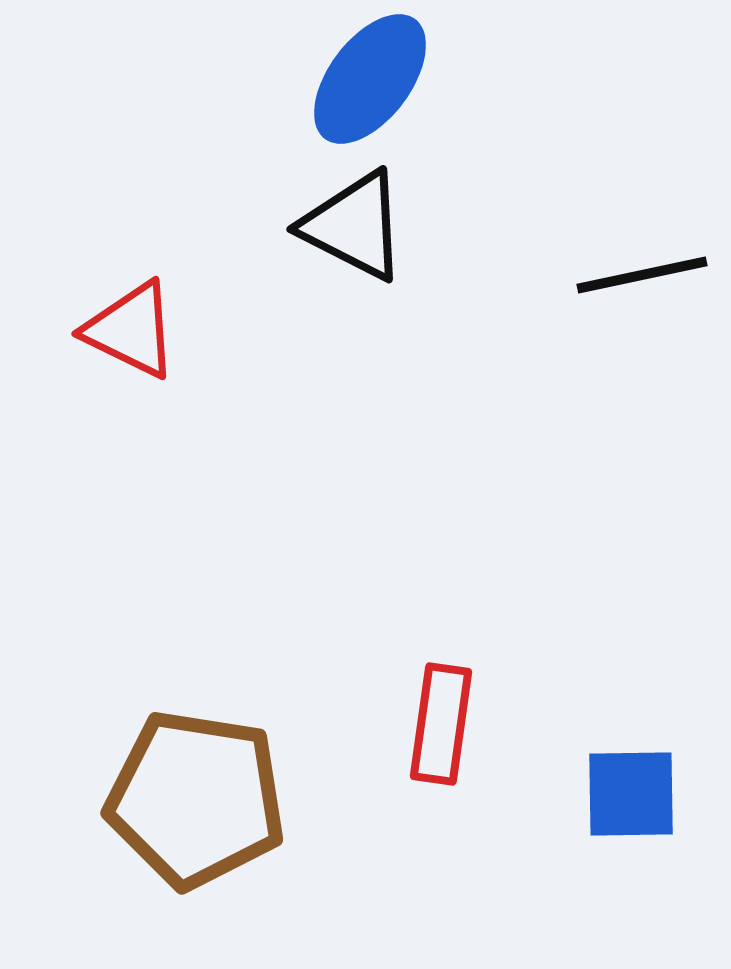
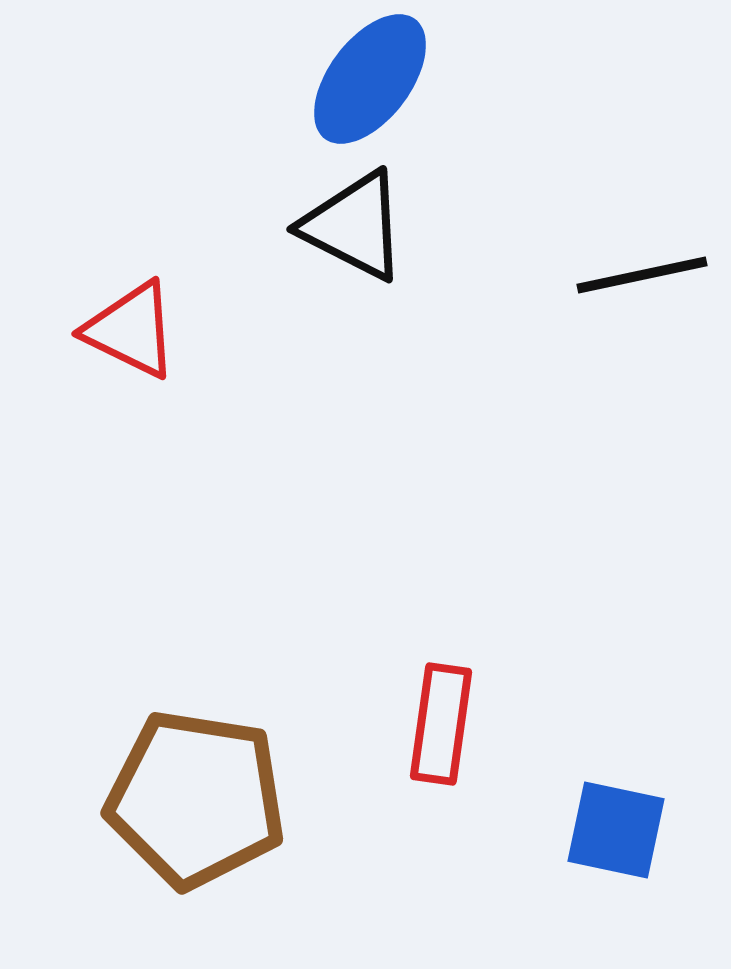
blue square: moved 15 px left, 36 px down; rotated 13 degrees clockwise
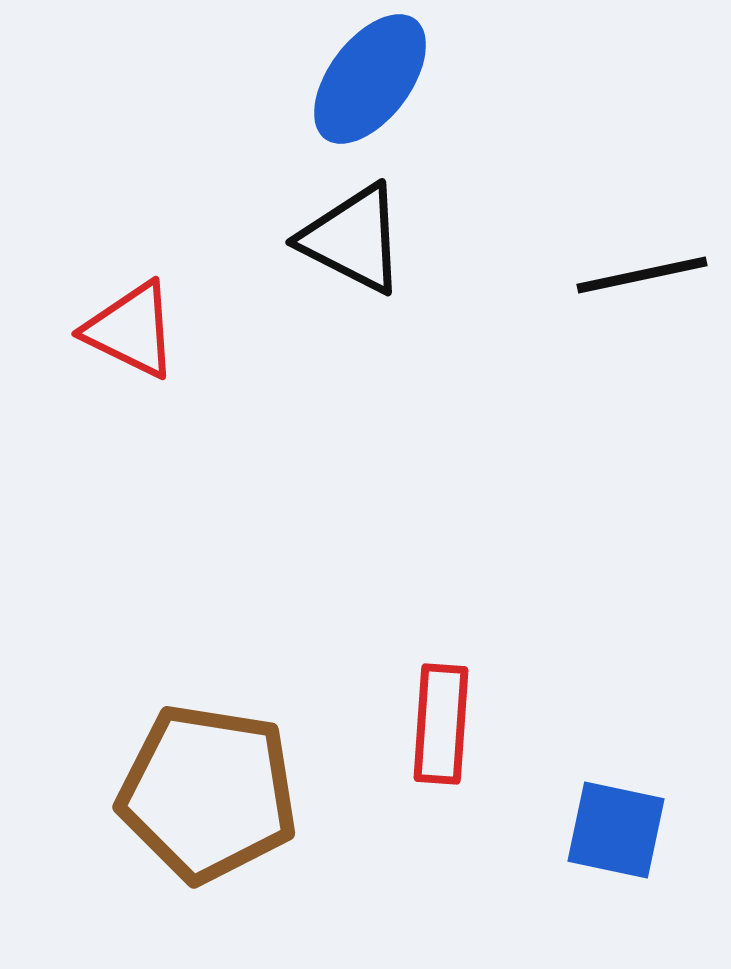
black triangle: moved 1 px left, 13 px down
red rectangle: rotated 4 degrees counterclockwise
brown pentagon: moved 12 px right, 6 px up
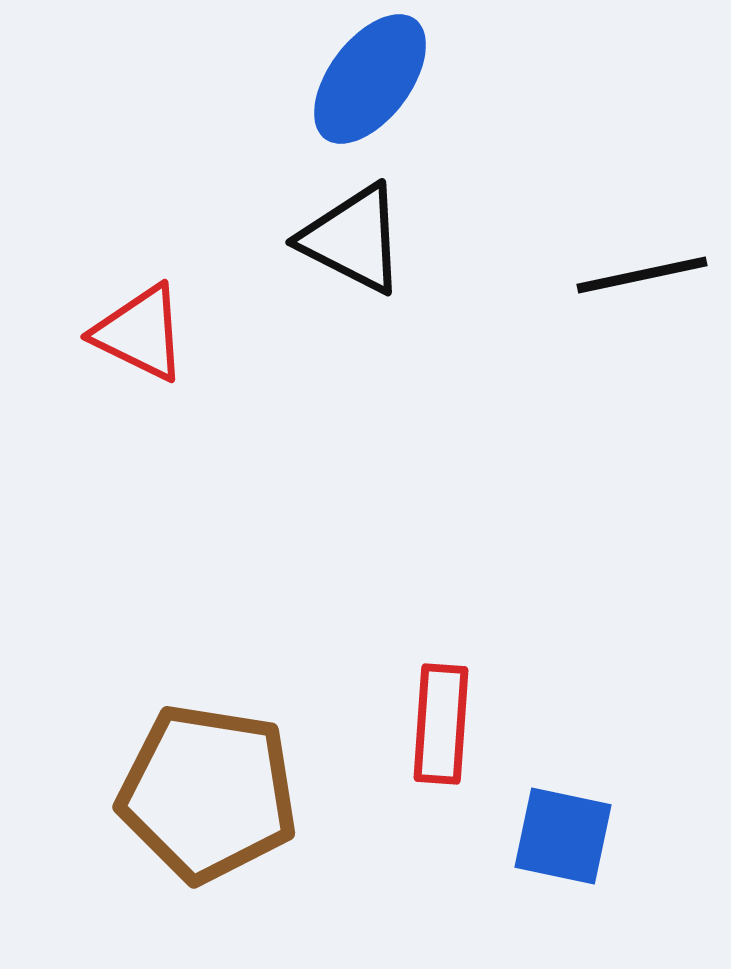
red triangle: moved 9 px right, 3 px down
blue square: moved 53 px left, 6 px down
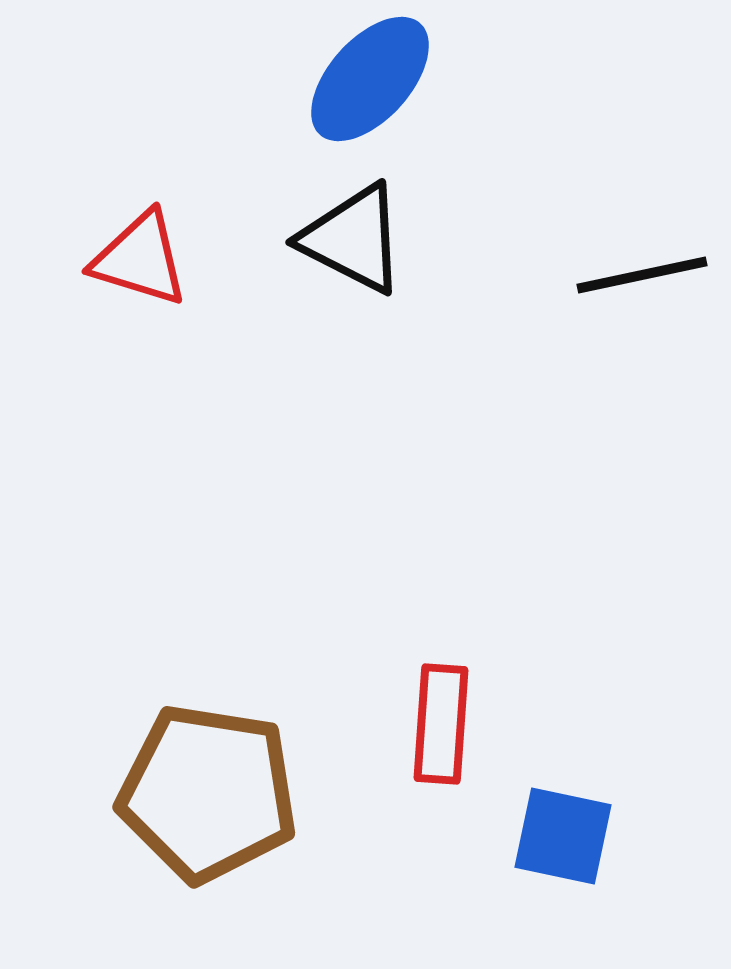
blue ellipse: rotated 5 degrees clockwise
red triangle: moved 74 px up; rotated 9 degrees counterclockwise
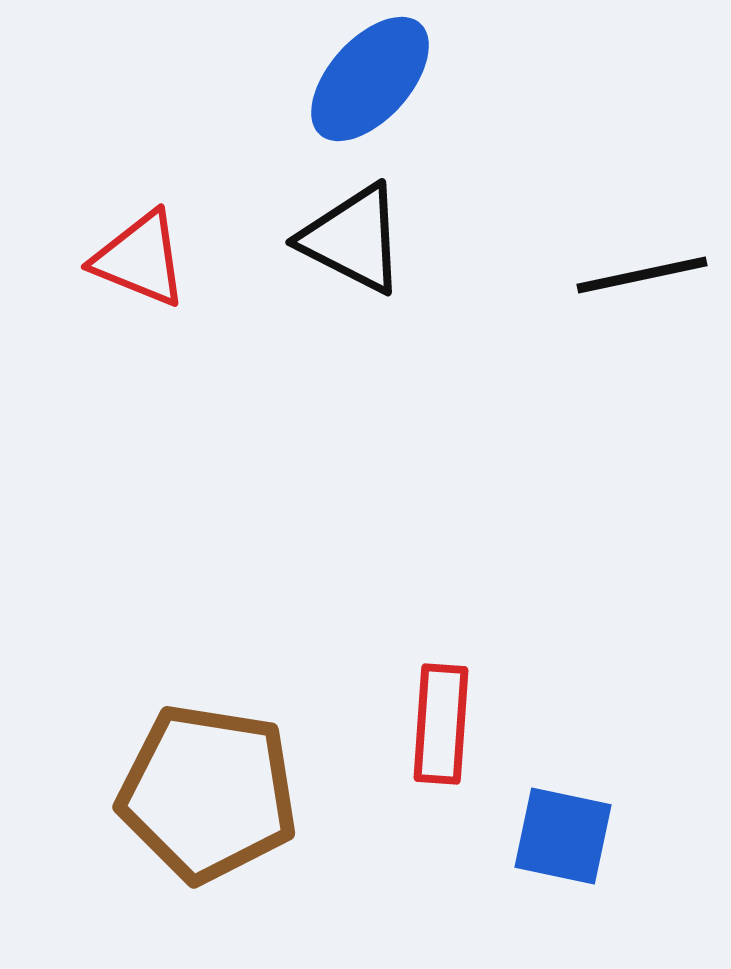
red triangle: rotated 5 degrees clockwise
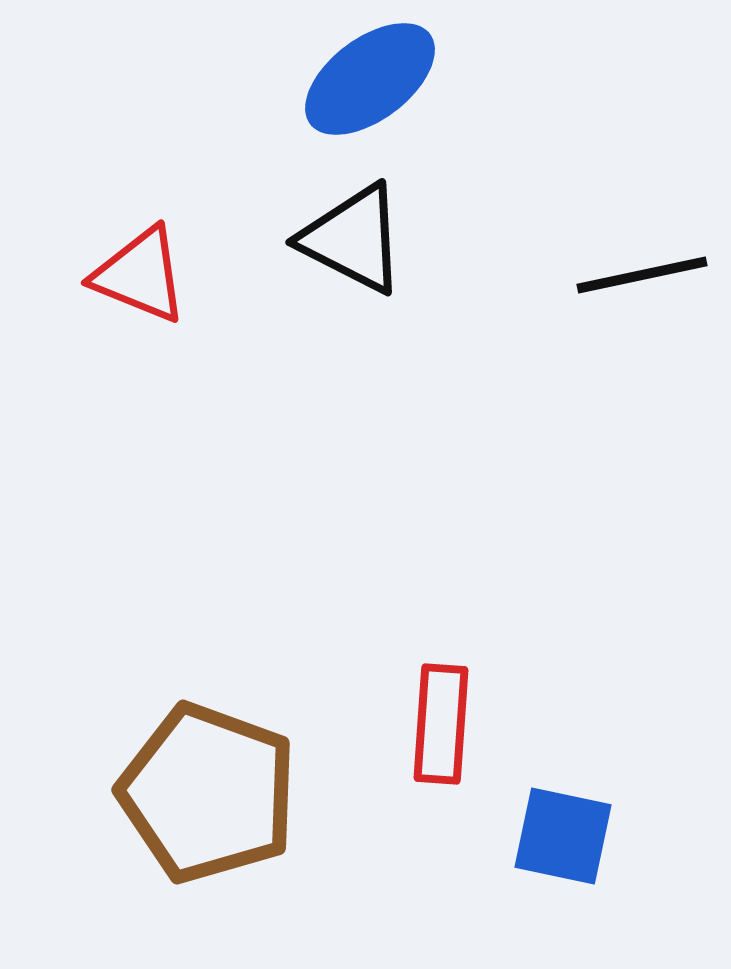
blue ellipse: rotated 11 degrees clockwise
red triangle: moved 16 px down
brown pentagon: rotated 11 degrees clockwise
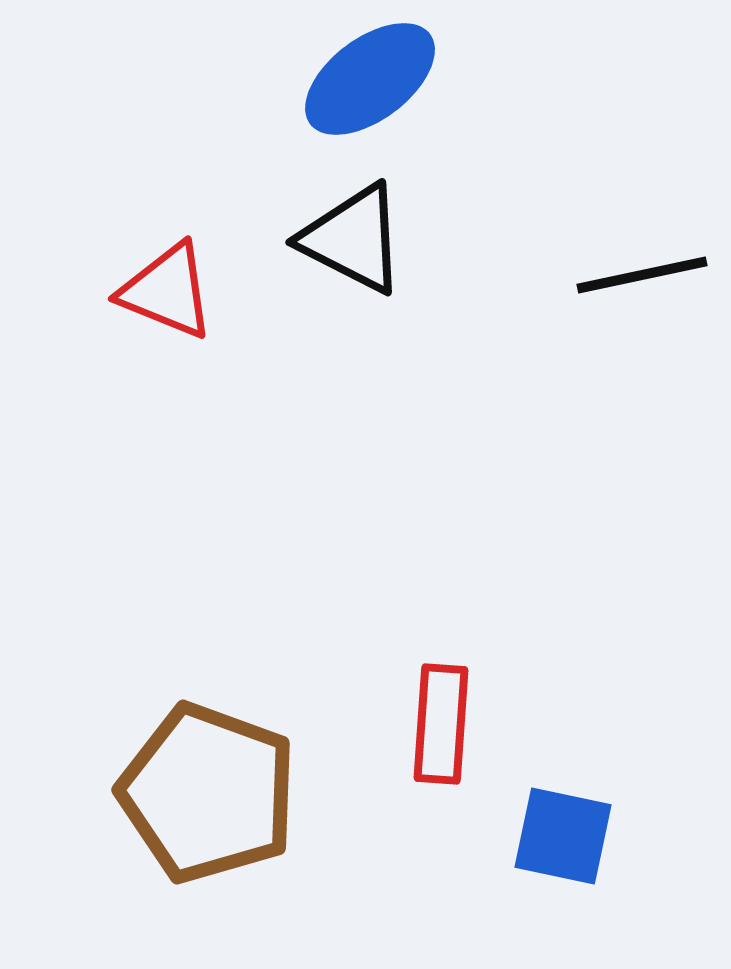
red triangle: moved 27 px right, 16 px down
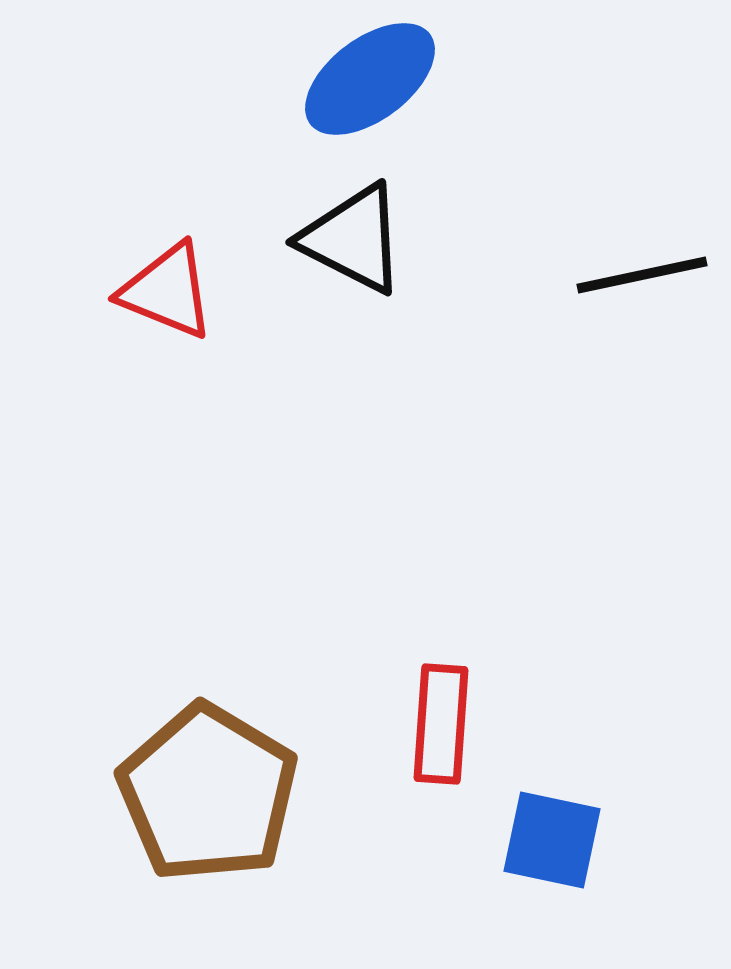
brown pentagon: rotated 11 degrees clockwise
blue square: moved 11 px left, 4 px down
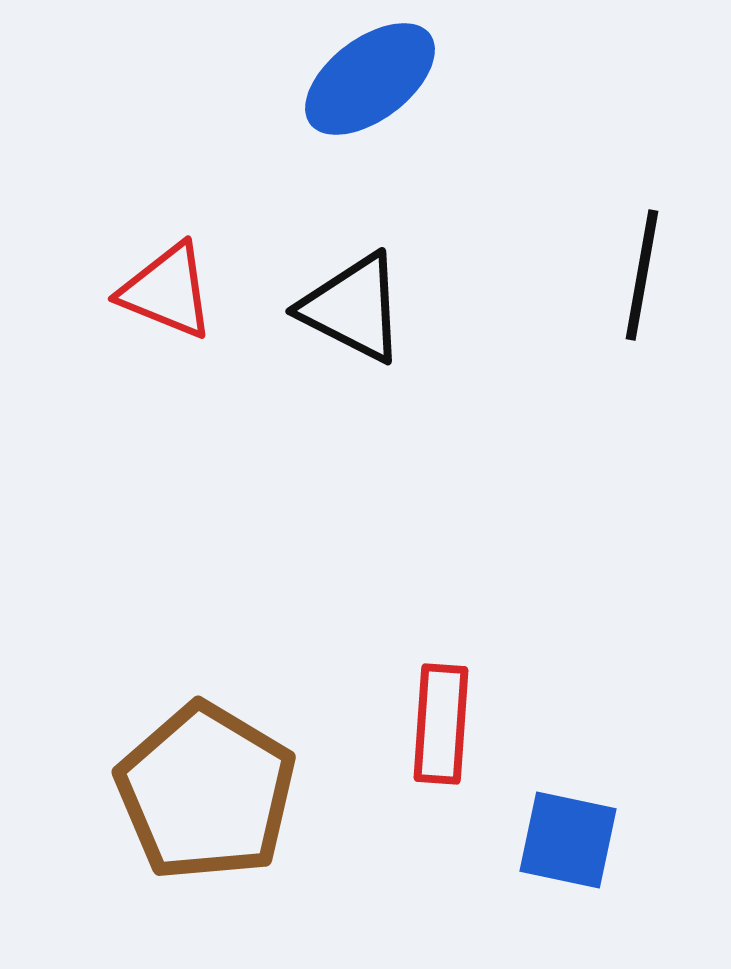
black triangle: moved 69 px down
black line: rotated 68 degrees counterclockwise
brown pentagon: moved 2 px left, 1 px up
blue square: moved 16 px right
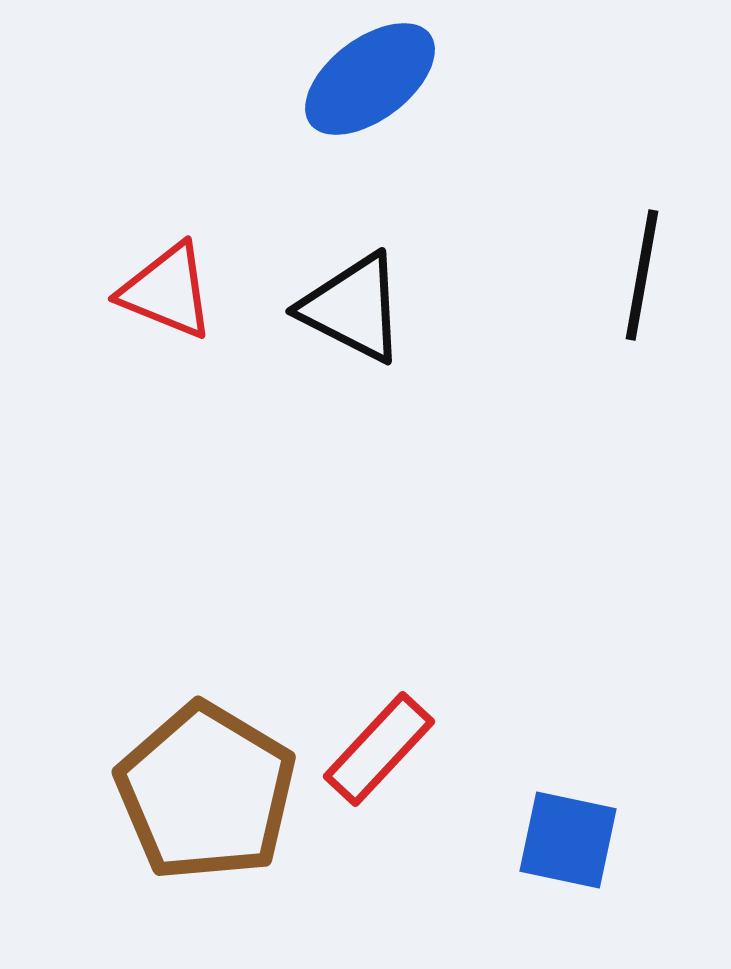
red rectangle: moved 62 px left, 25 px down; rotated 39 degrees clockwise
